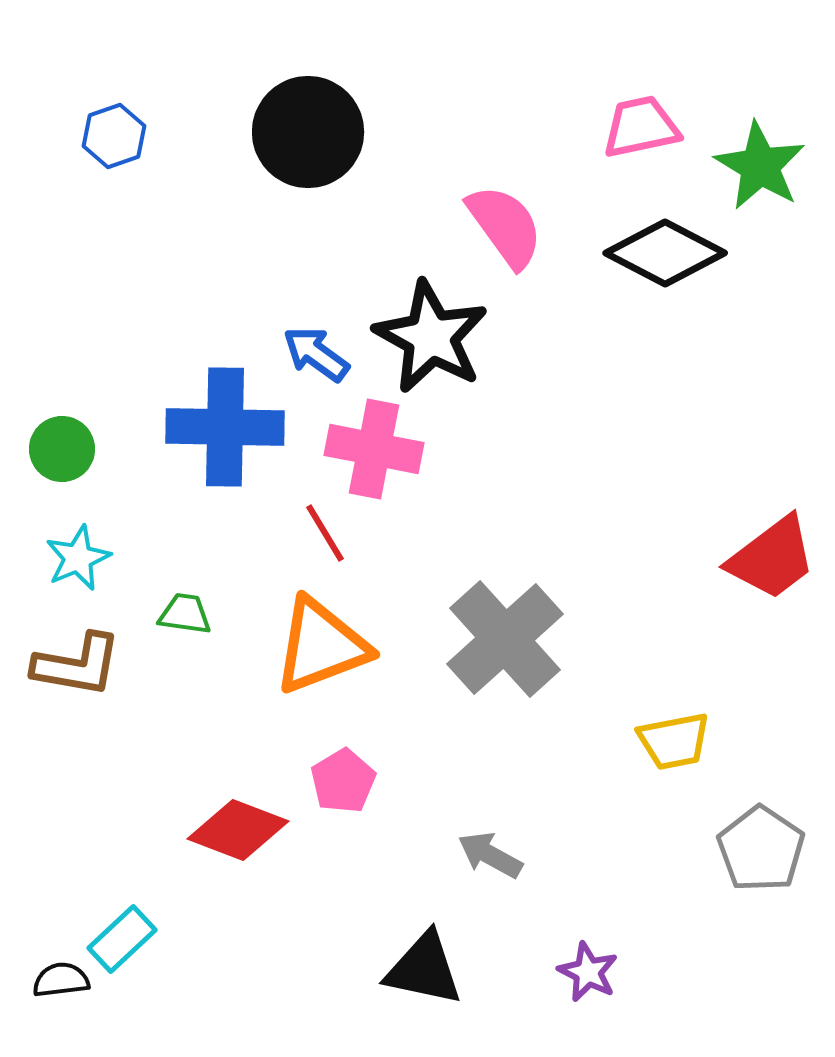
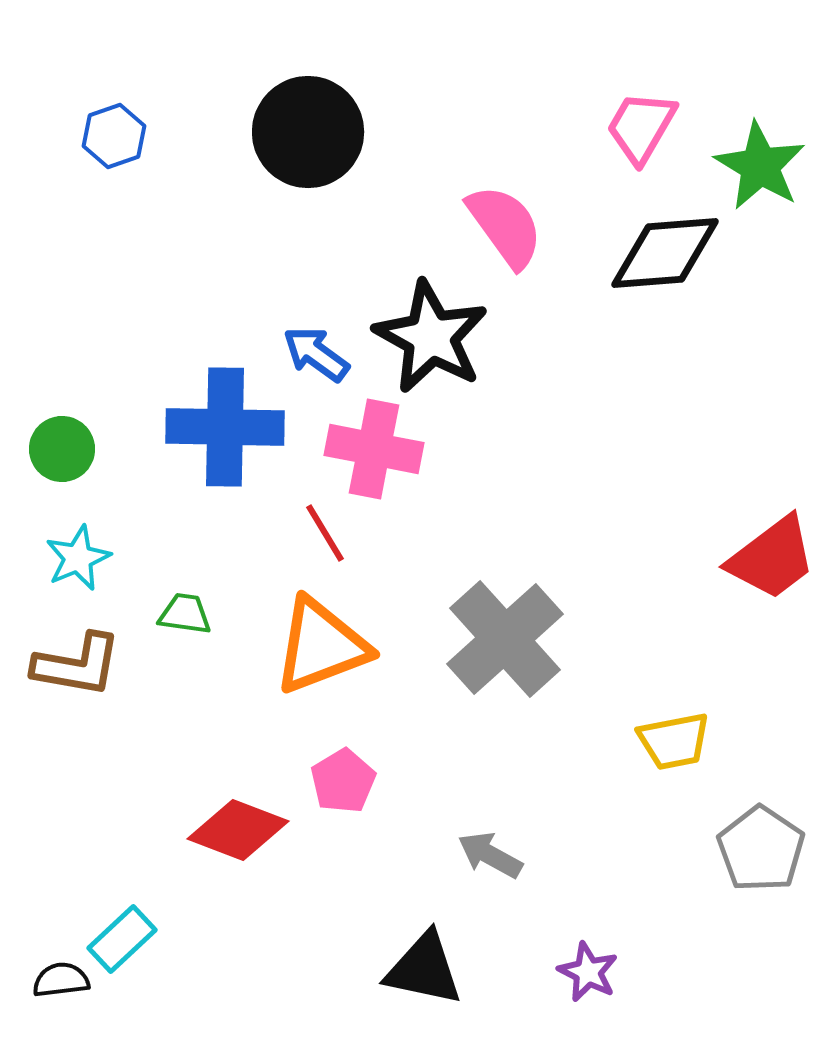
pink trapezoid: rotated 48 degrees counterclockwise
black diamond: rotated 32 degrees counterclockwise
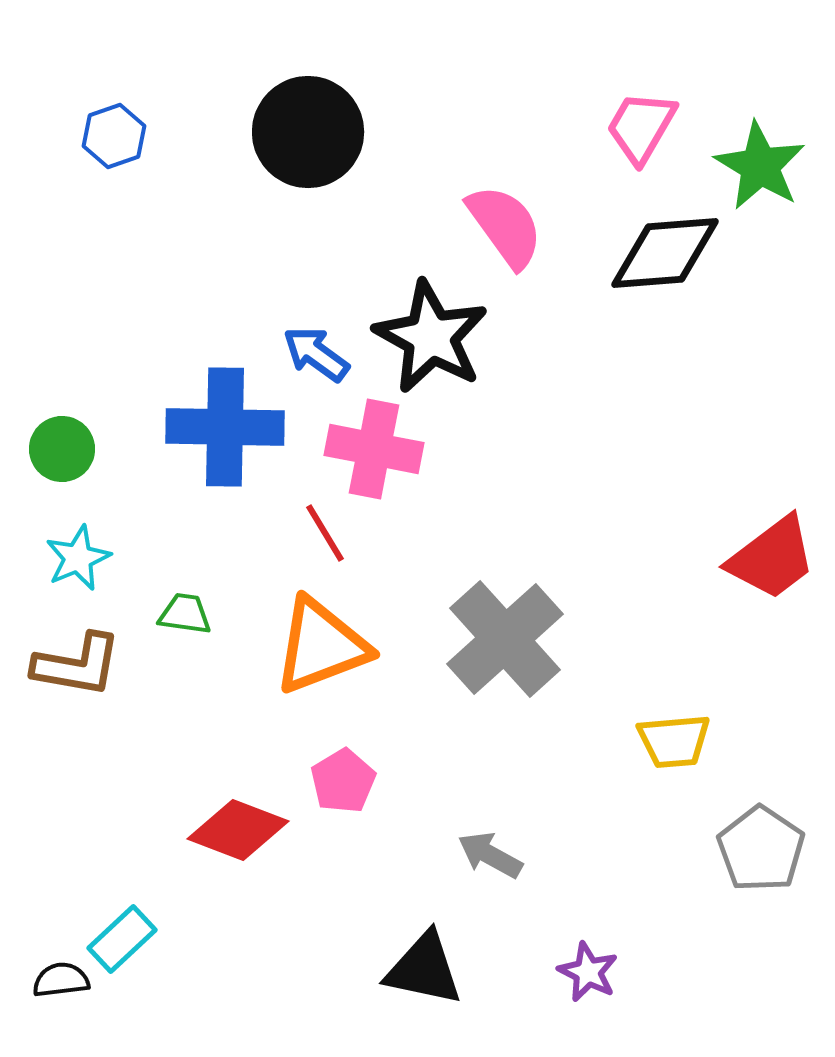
yellow trapezoid: rotated 6 degrees clockwise
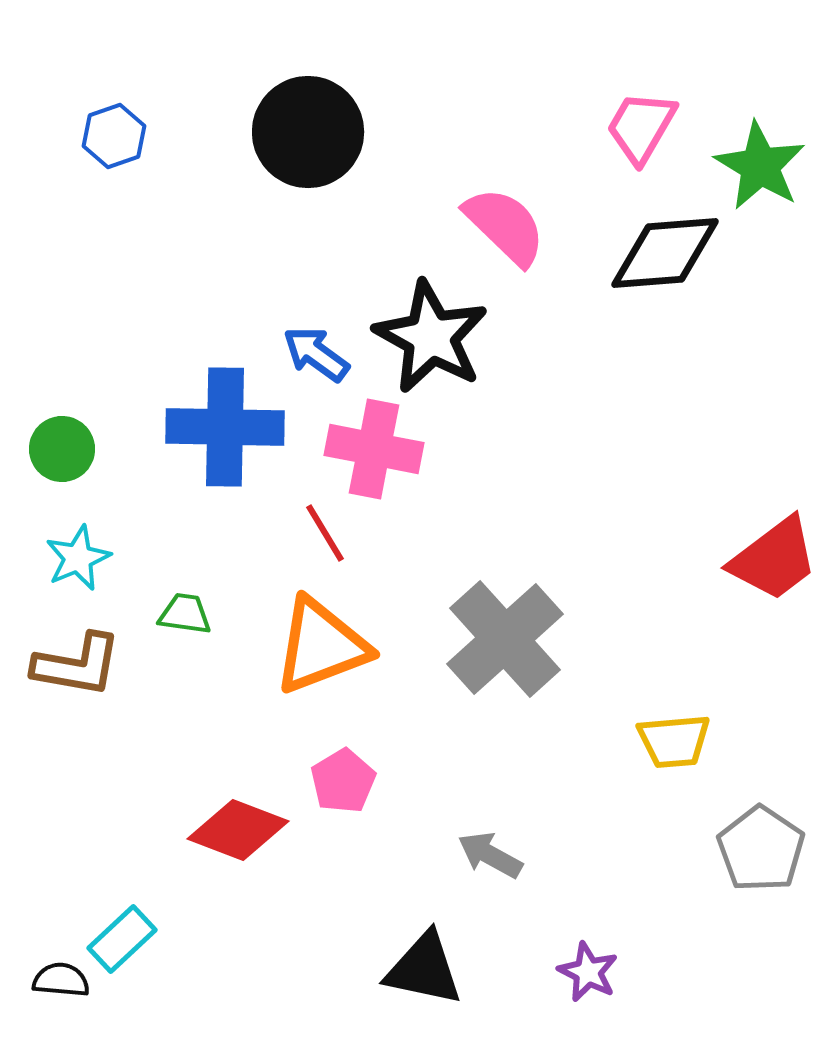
pink semicircle: rotated 10 degrees counterclockwise
red trapezoid: moved 2 px right, 1 px down
black semicircle: rotated 12 degrees clockwise
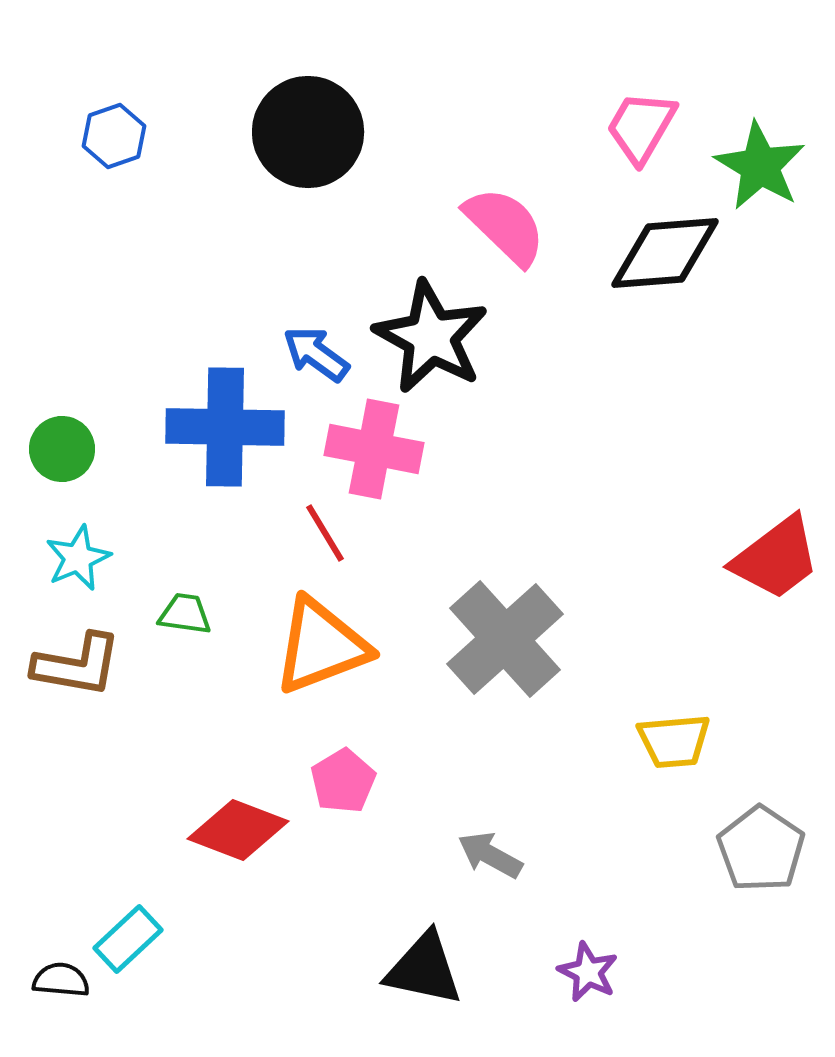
red trapezoid: moved 2 px right, 1 px up
cyan rectangle: moved 6 px right
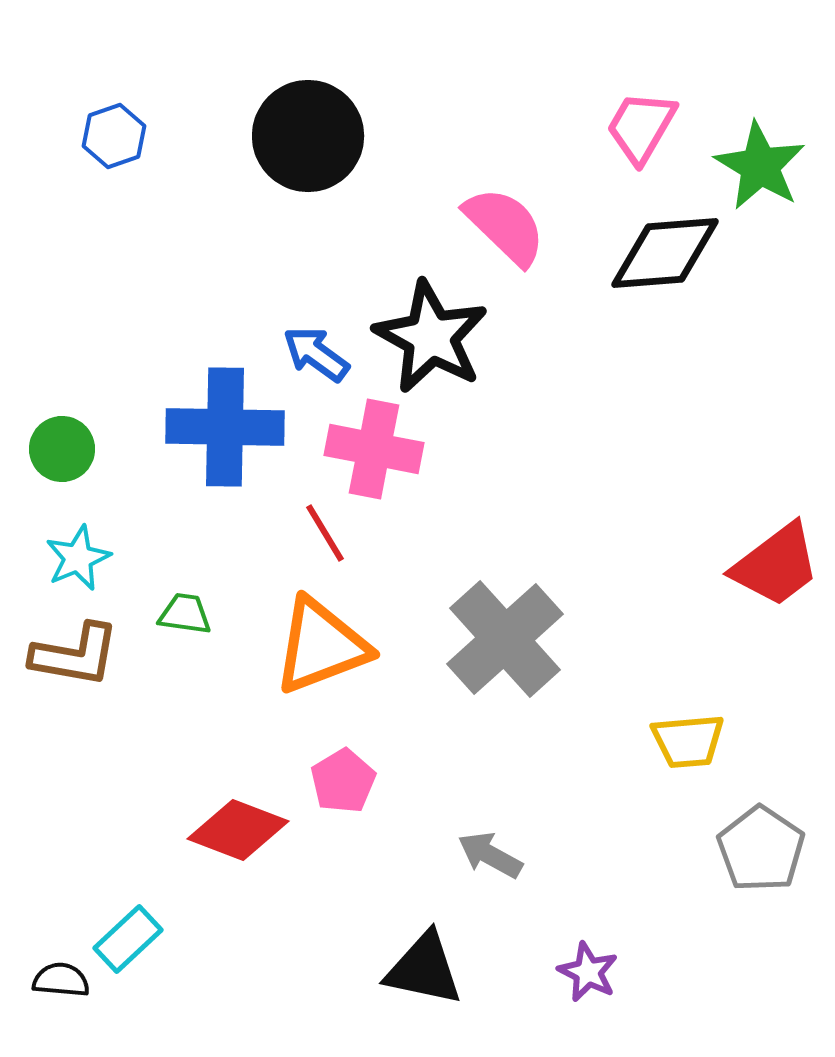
black circle: moved 4 px down
red trapezoid: moved 7 px down
brown L-shape: moved 2 px left, 10 px up
yellow trapezoid: moved 14 px right
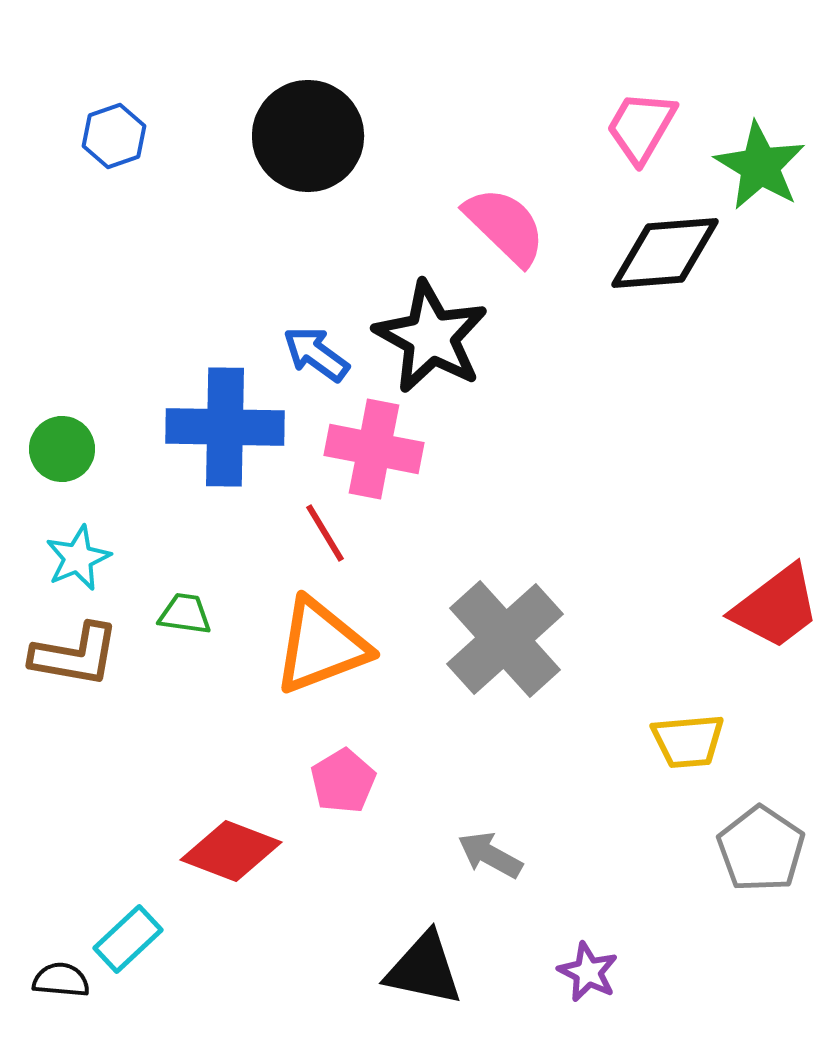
red trapezoid: moved 42 px down
red diamond: moved 7 px left, 21 px down
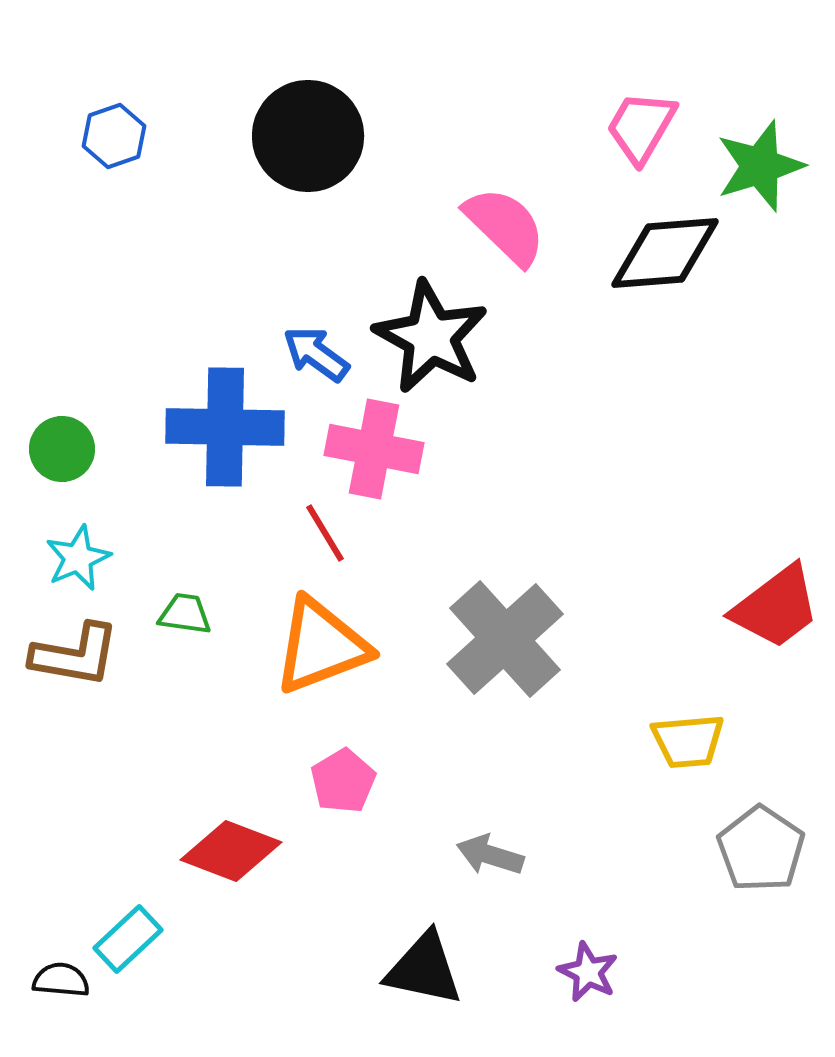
green star: rotated 24 degrees clockwise
gray arrow: rotated 12 degrees counterclockwise
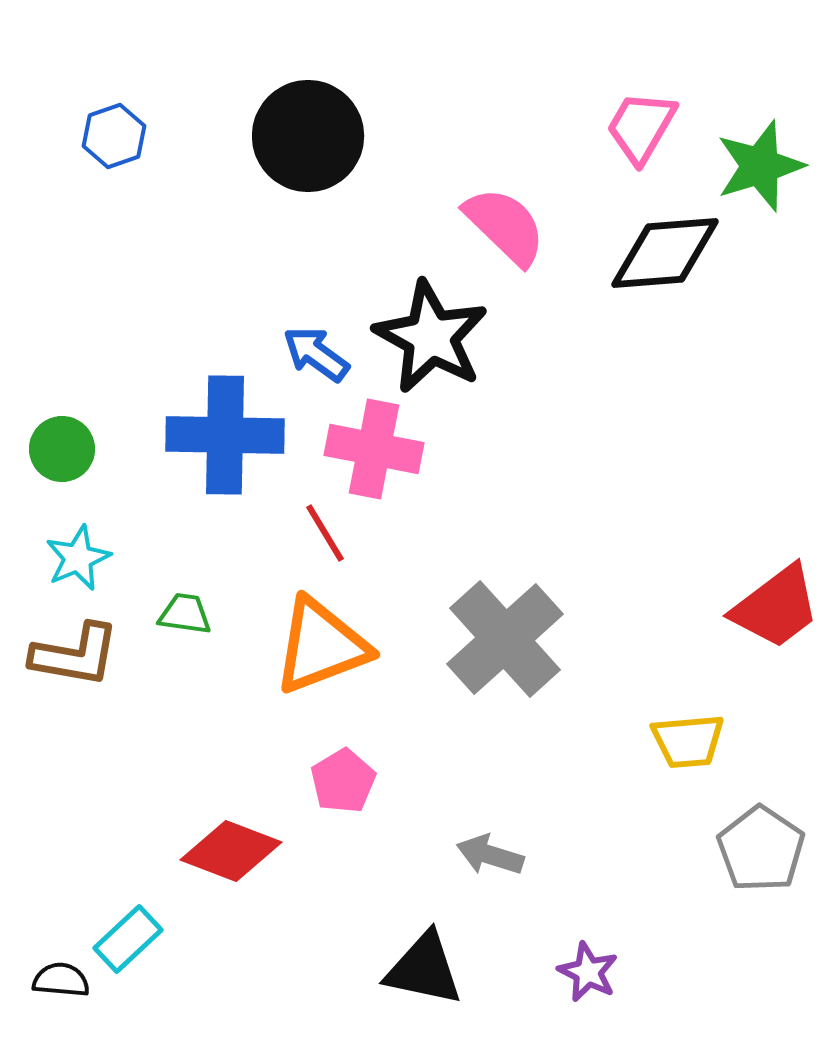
blue cross: moved 8 px down
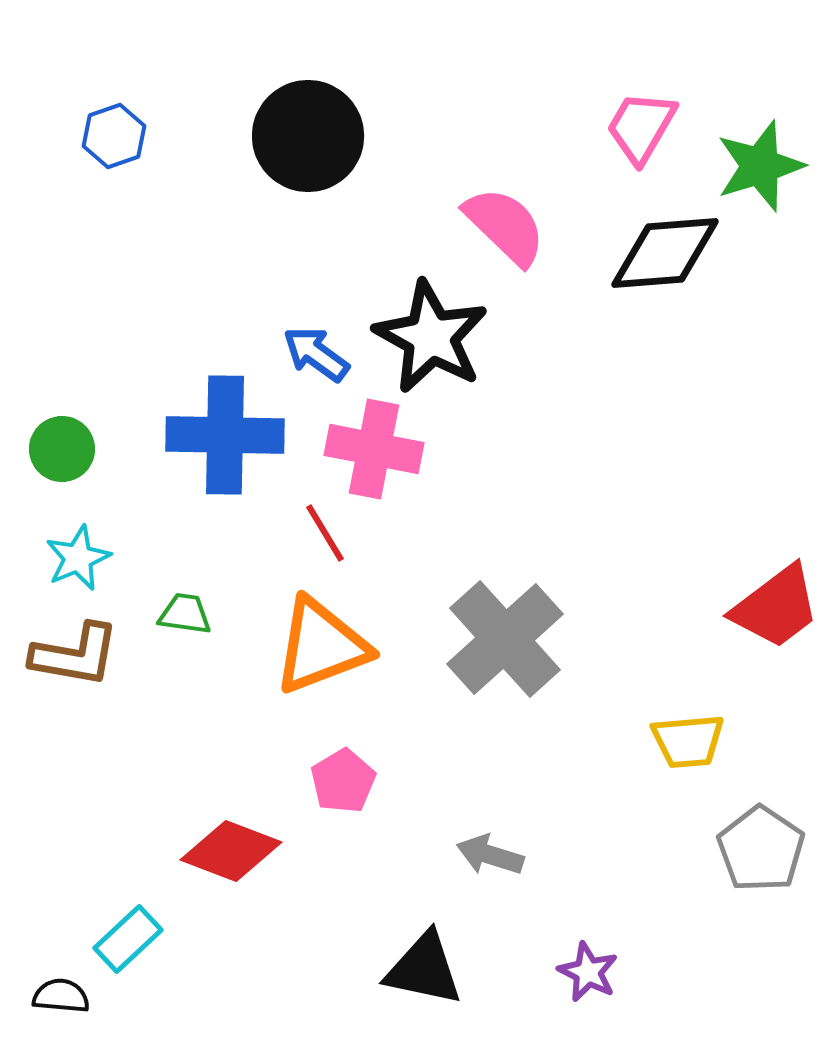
black semicircle: moved 16 px down
